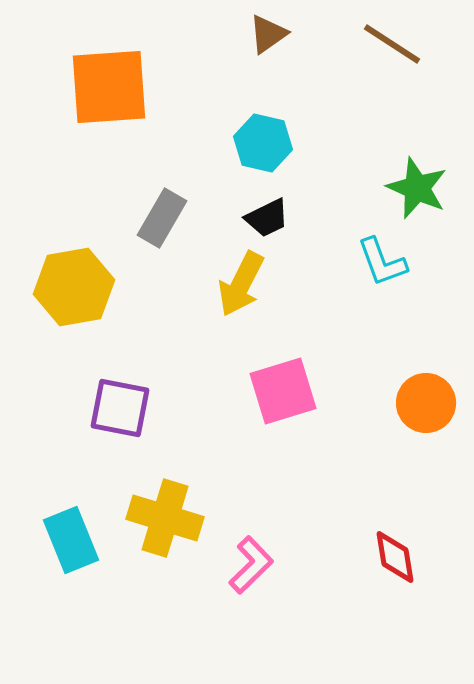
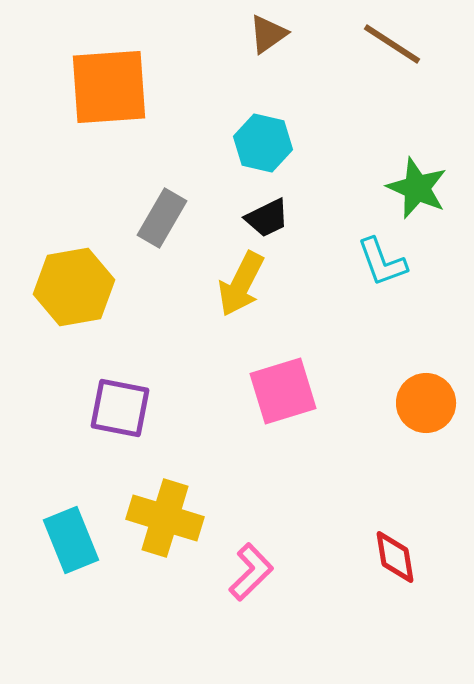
pink L-shape: moved 7 px down
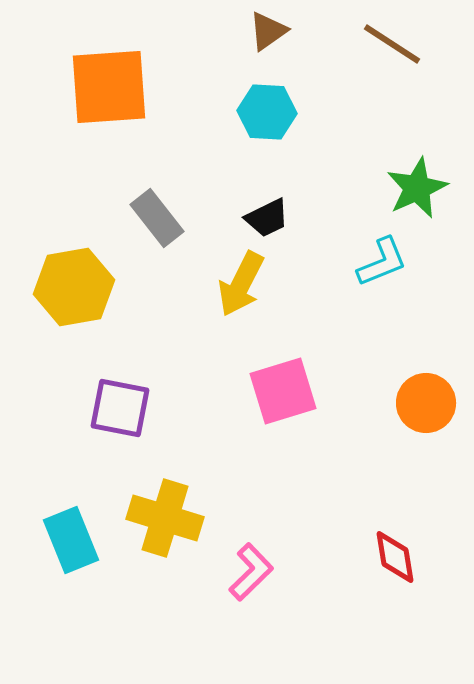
brown triangle: moved 3 px up
cyan hexagon: moved 4 px right, 31 px up; rotated 10 degrees counterclockwise
green star: rotated 24 degrees clockwise
gray rectangle: moved 5 px left; rotated 68 degrees counterclockwise
cyan L-shape: rotated 92 degrees counterclockwise
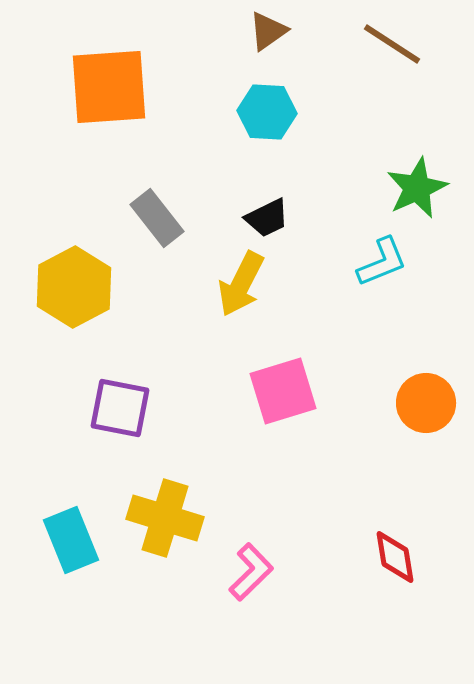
yellow hexagon: rotated 18 degrees counterclockwise
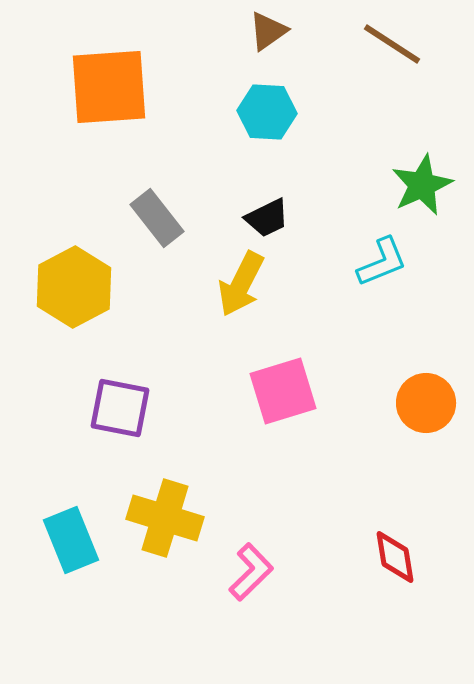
green star: moved 5 px right, 3 px up
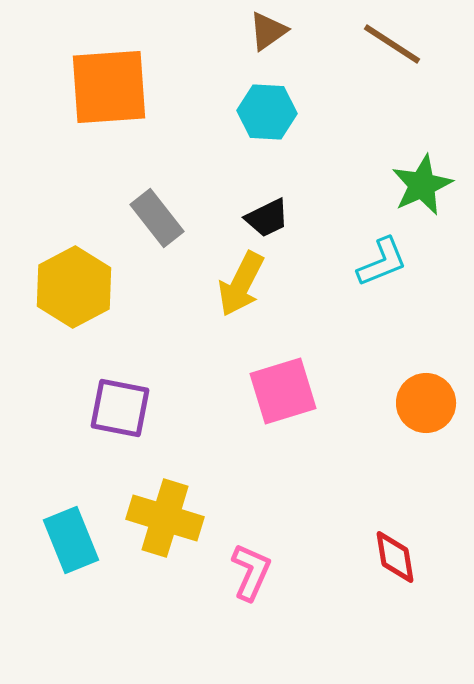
pink L-shape: rotated 22 degrees counterclockwise
